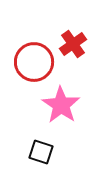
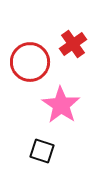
red circle: moved 4 px left
black square: moved 1 px right, 1 px up
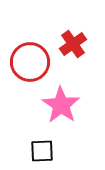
black square: rotated 20 degrees counterclockwise
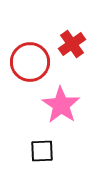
red cross: moved 1 px left
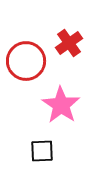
red cross: moved 3 px left, 1 px up
red circle: moved 4 px left, 1 px up
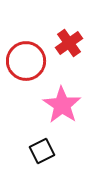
pink star: moved 1 px right
black square: rotated 25 degrees counterclockwise
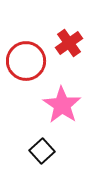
black square: rotated 15 degrees counterclockwise
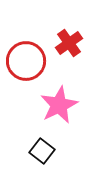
pink star: moved 3 px left; rotated 12 degrees clockwise
black square: rotated 10 degrees counterclockwise
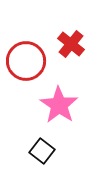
red cross: moved 2 px right, 1 px down; rotated 16 degrees counterclockwise
pink star: rotated 12 degrees counterclockwise
